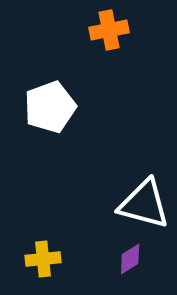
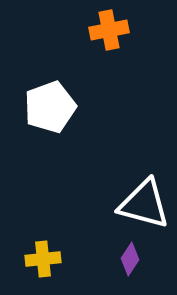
purple diamond: rotated 24 degrees counterclockwise
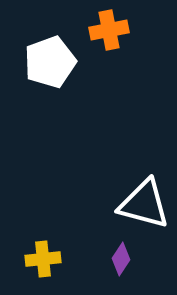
white pentagon: moved 45 px up
purple diamond: moved 9 px left
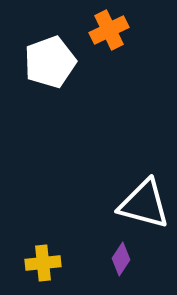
orange cross: rotated 15 degrees counterclockwise
yellow cross: moved 4 px down
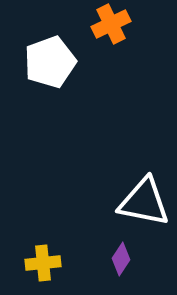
orange cross: moved 2 px right, 6 px up
white triangle: moved 2 px up; rotated 4 degrees counterclockwise
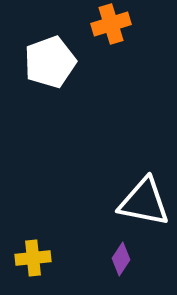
orange cross: rotated 9 degrees clockwise
yellow cross: moved 10 px left, 5 px up
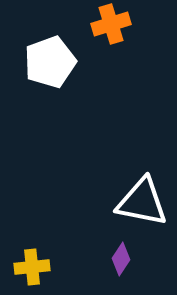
white triangle: moved 2 px left
yellow cross: moved 1 px left, 9 px down
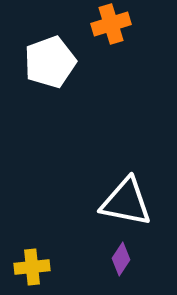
white triangle: moved 16 px left
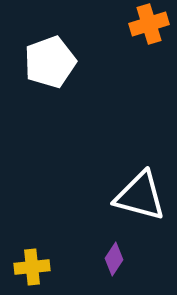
orange cross: moved 38 px right
white triangle: moved 14 px right, 6 px up; rotated 4 degrees clockwise
purple diamond: moved 7 px left
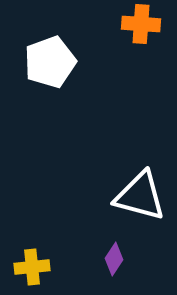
orange cross: moved 8 px left; rotated 21 degrees clockwise
